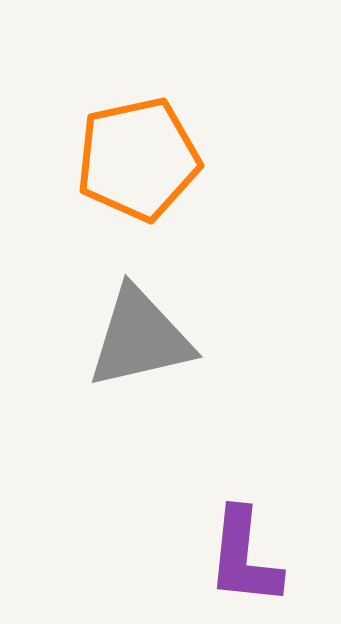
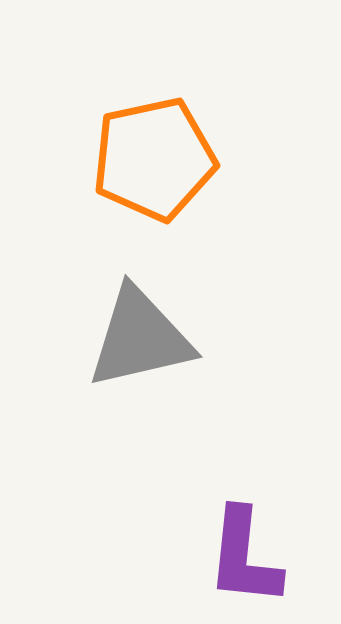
orange pentagon: moved 16 px right
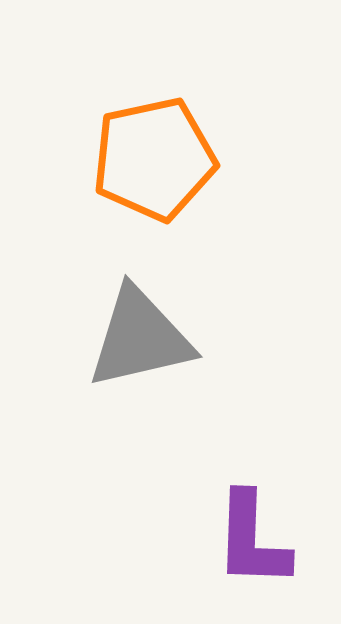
purple L-shape: moved 8 px right, 17 px up; rotated 4 degrees counterclockwise
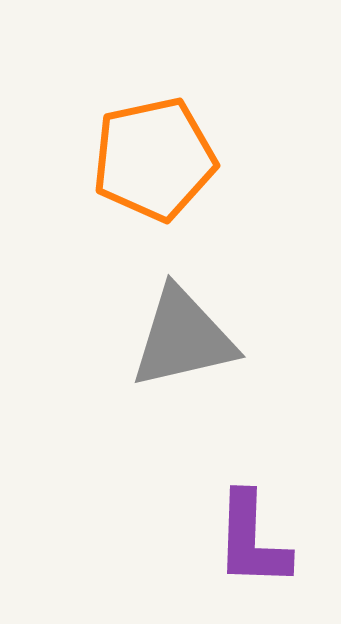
gray triangle: moved 43 px right
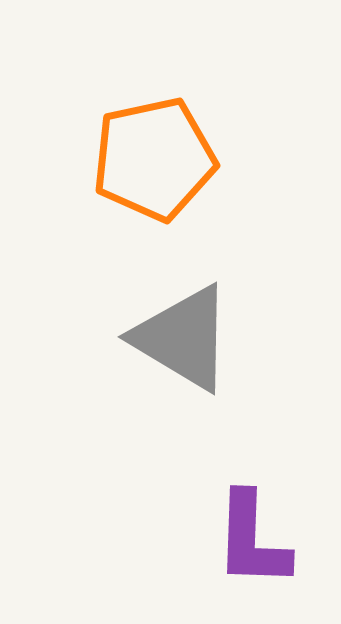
gray triangle: rotated 44 degrees clockwise
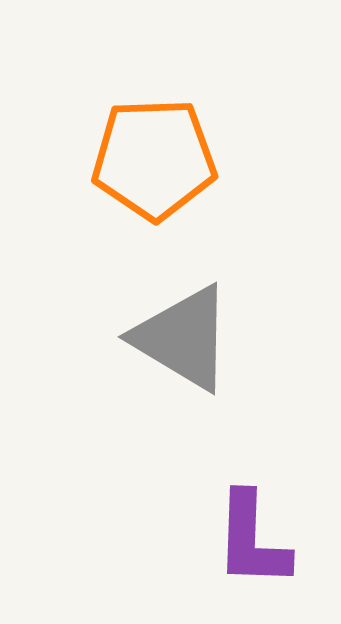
orange pentagon: rotated 10 degrees clockwise
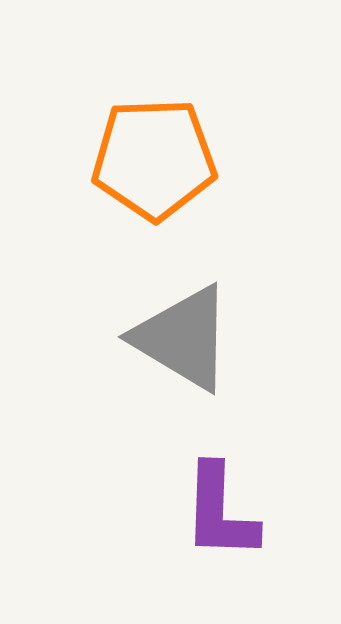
purple L-shape: moved 32 px left, 28 px up
